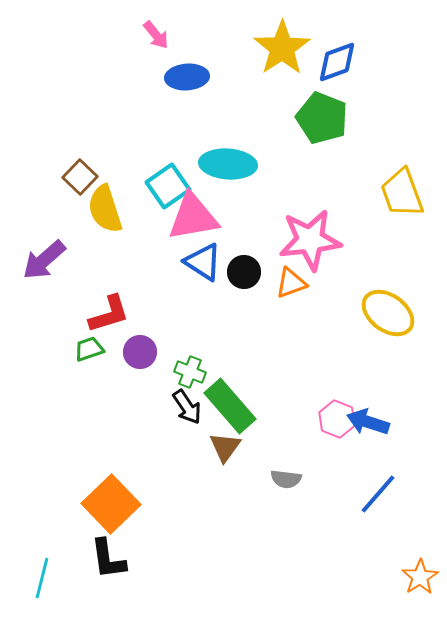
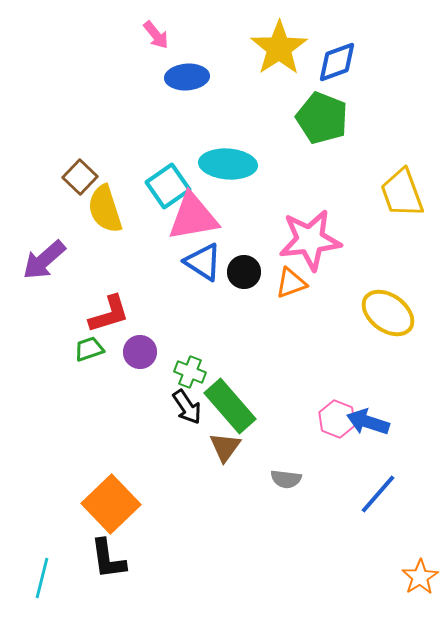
yellow star: moved 3 px left
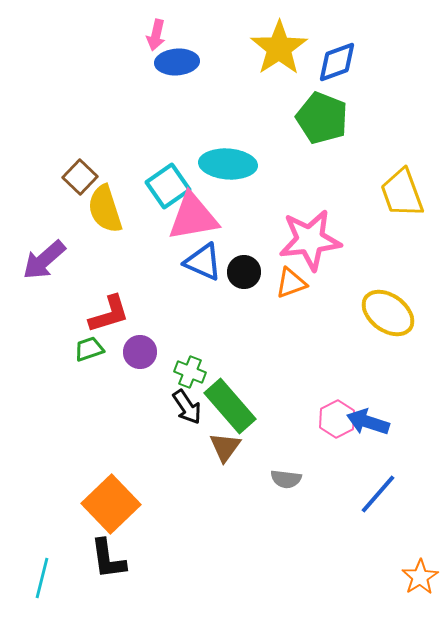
pink arrow: rotated 52 degrees clockwise
blue ellipse: moved 10 px left, 15 px up
blue triangle: rotated 9 degrees counterclockwise
pink hexagon: rotated 12 degrees clockwise
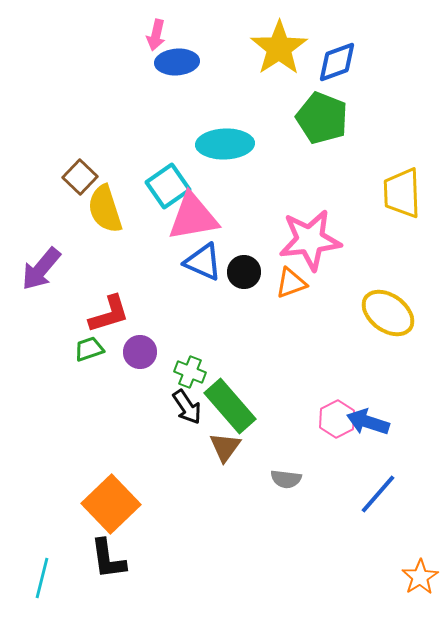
cyan ellipse: moved 3 px left, 20 px up; rotated 6 degrees counterclockwise
yellow trapezoid: rotated 18 degrees clockwise
purple arrow: moved 3 px left, 9 px down; rotated 9 degrees counterclockwise
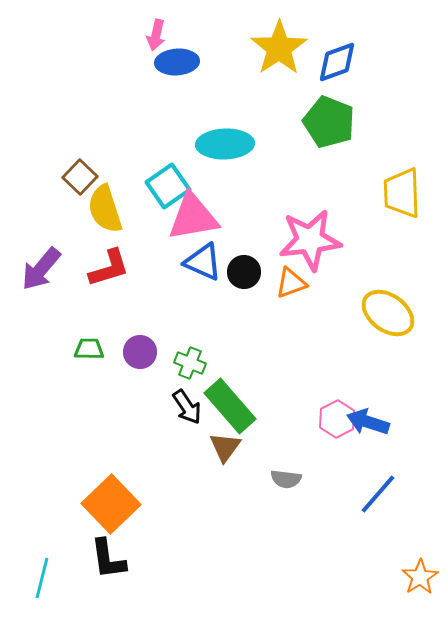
green pentagon: moved 7 px right, 4 px down
red L-shape: moved 46 px up
green trapezoid: rotated 20 degrees clockwise
green cross: moved 9 px up
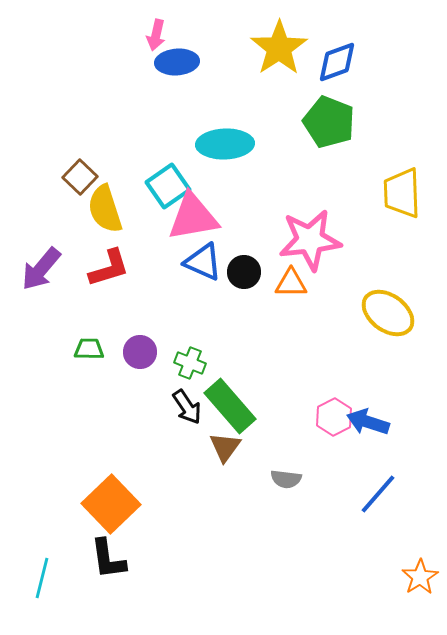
orange triangle: rotated 20 degrees clockwise
pink hexagon: moved 3 px left, 2 px up
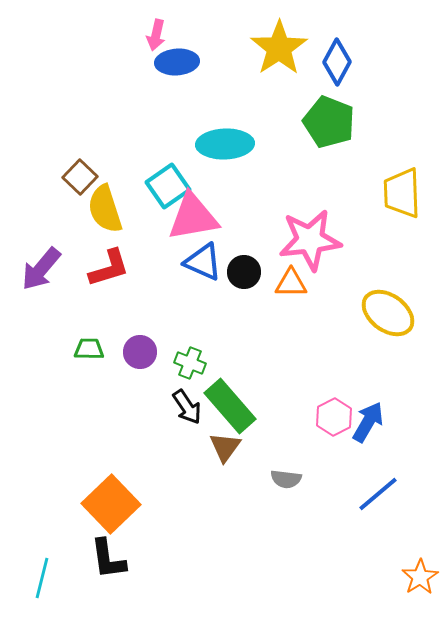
blue diamond: rotated 42 degrees counterclockwise
blue arrow: rotated 102 degrees clockwise
blue line: rotated 9 degrees clockwise
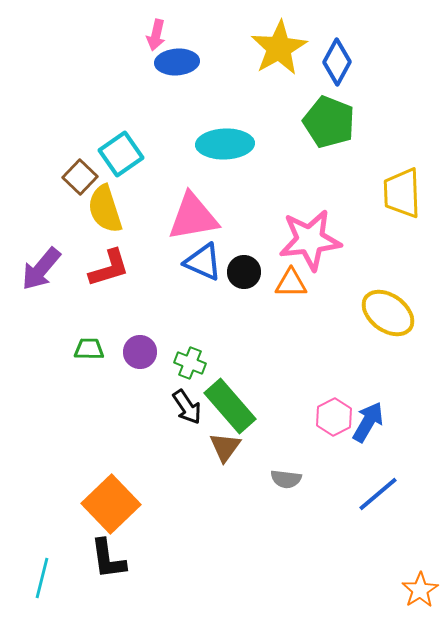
yellow star: rotated 4 degrees clockwise
cyan square: moved 47 px left, 32 px up
orange star: moved 13 px down
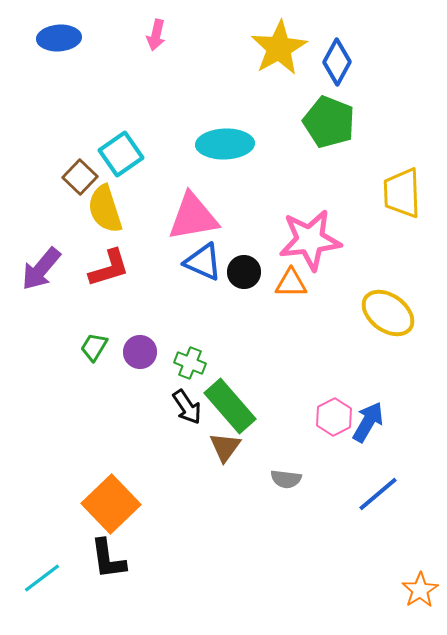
blue ellipse: moved 118 px left, 24 px up
green trapezoid: moved 5 px right, 2 px up; rotated 60 degrees counterclockwise
cyan line: rotated 39 degrees clockwise
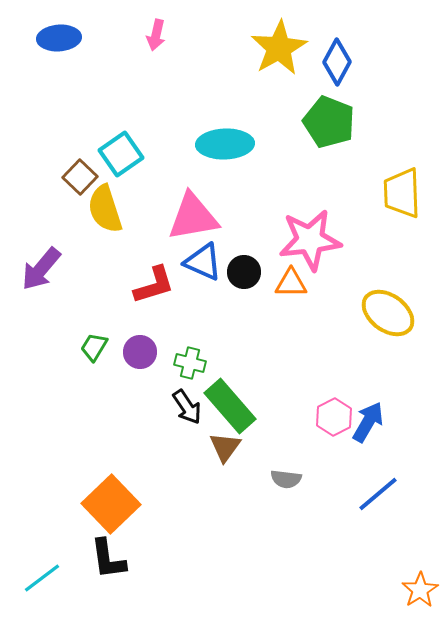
red L-shape: moved 45 px right, 17 px down
green cross: rotated 8 degrees counterclockwise
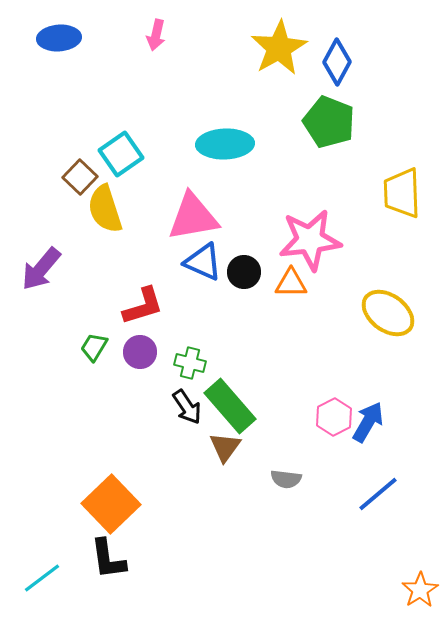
red L-shape: moved 11 px left, 21 px down
